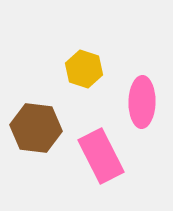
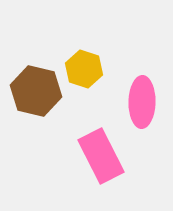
brown hexagon: moved 37 px up; rotated 6 degrees clockwise
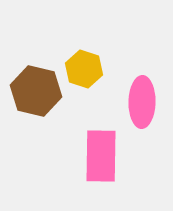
pink rectangle: rotated 28 degrees clockwise
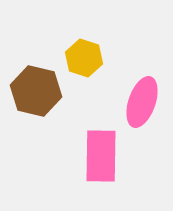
yellow hexagon: moved 11 px up
pink ellipse: rotated 18 degrees clockwise
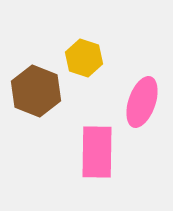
brown hexagon: rotated 9 degrees clockwise
pink rectangle: moved 4 px left, 4 px up
